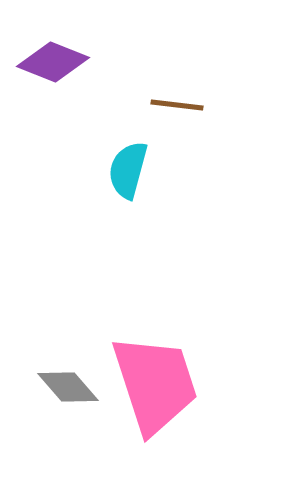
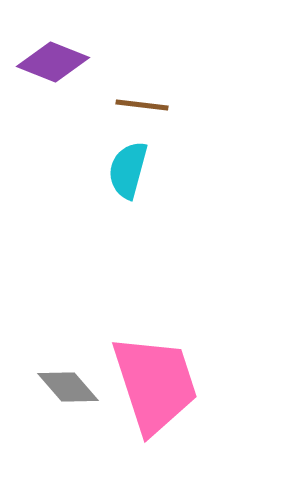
brown line: moved 35 px left
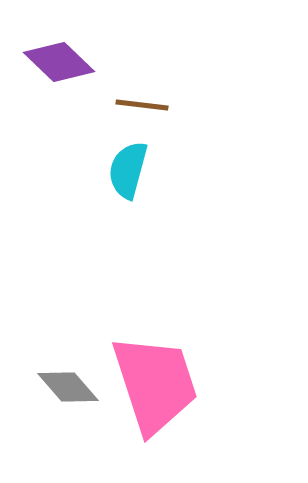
purple diamond: moved 6 px right; rotated 22 degrees clockwise
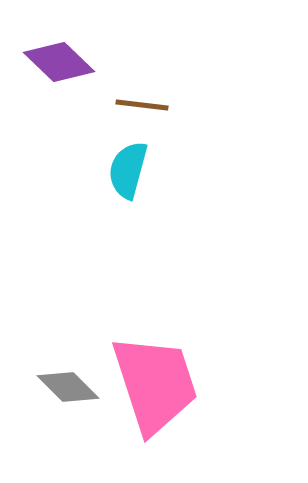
gray diamond: rotated 4 degrees counterclockwise
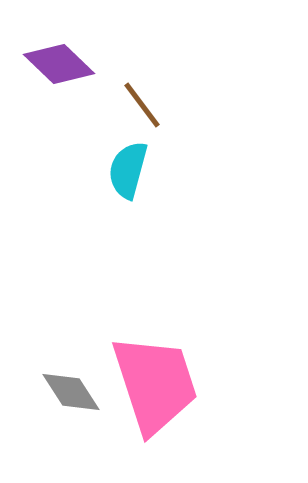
purple diamond: moved 2 px down
brown line: rotated 46 degrees clockwise
gray diamond: moved 3 px right, 5 px down; rotated 12 degrees clockwise
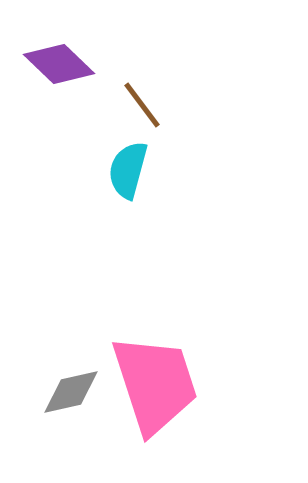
gray diamond: rotated 70 degrees counterclockwise
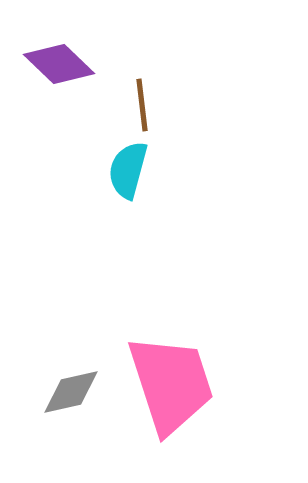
brown line: rotated 30 degrees clockwise
pink trapezoid: moved 16 px right
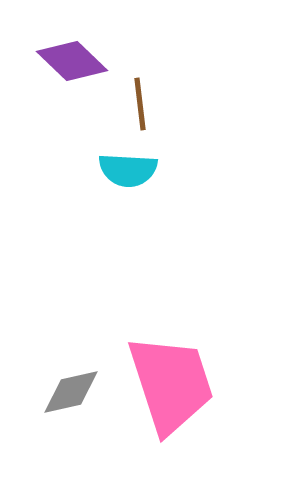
purple diamond: moved 13 px right, 3 px up
brown line: moved 2 px left, 1 px up
cyan semicircle: rotated 102 degrees counterclockwise
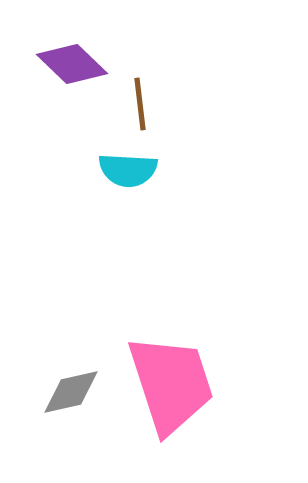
purple diamond: moved 3 px down
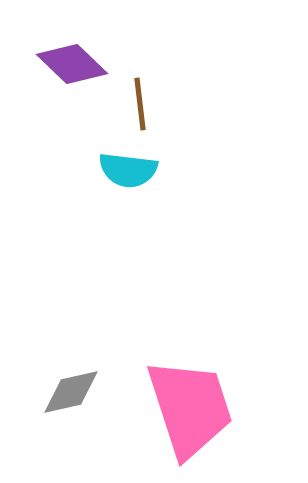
cyan semicircle: rotated 4 degrees clockwise
pink trapezoid: moved 19 px right, 24 px down
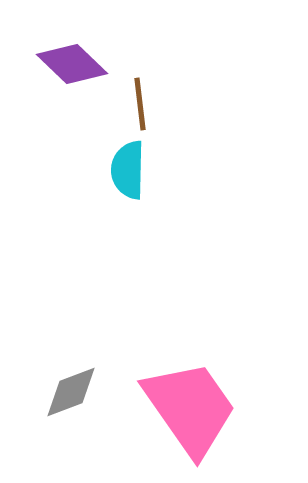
cyan semicircle: rotated 84 degrees clockwise
gray diamond: rotated 8 degrees counterclockwise
pink trapezoid: rotated 17 degrees counterclockwise
